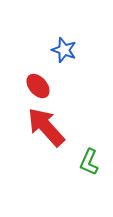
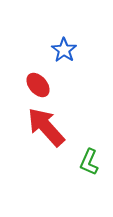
blue star: rotated 15 degrees clockwise
red ellipse: moved 1 px up
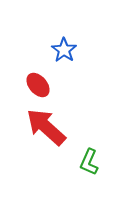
red arrow: rotated 6 degrees counterclockwise
